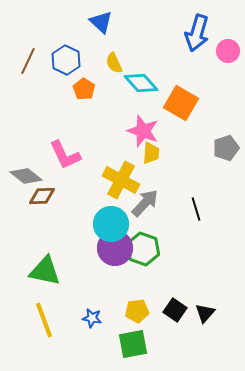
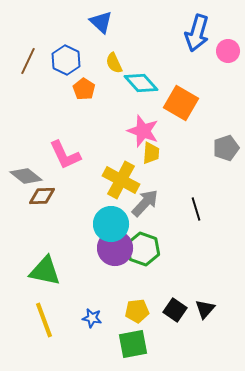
black triangle: moved 4 px up
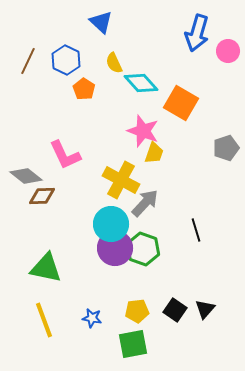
yellow trapezoid: moved 3 px right; rotated 15 degrees clockwise
black line: moved 21 px down
green triangle: moved 1 px right, 3 px up
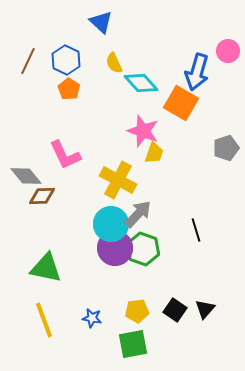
blue arrow: moved 39 px down
orange pentagon: moved 15 px left
gray diamond: rotated 12 degrees clockwise
yellow cross: moved 3 px left
gray arrow: moved 7 px left, 11 px down
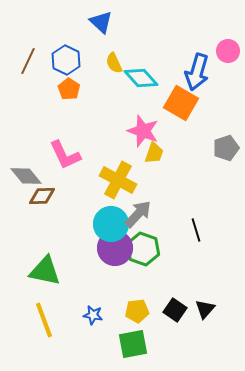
cyan diamond: moved 5 px up
green triangle: moved 1 px left, 3 px down
blue star: moved 1 px right, 3 px up
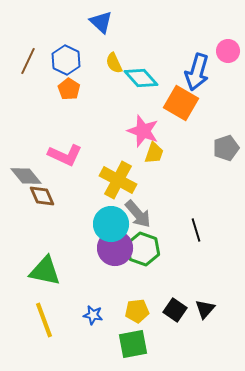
pink L-shape: rotated 40 degrees counterclockwise
brown diamond: rotated 68 degrees clockwise
gray arrow: rotated 96 degrees clockwise
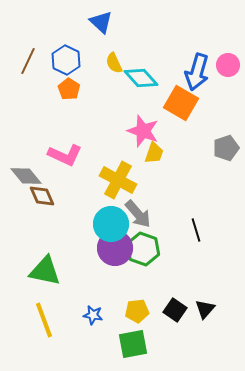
pink circle: moved 14 px down
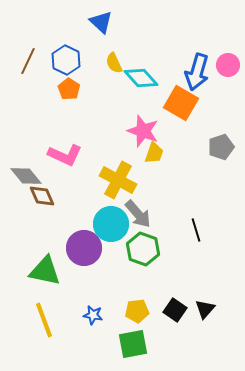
gray pentagon: moved 5 px left, 1 px up
purple circle: moved 31 px left
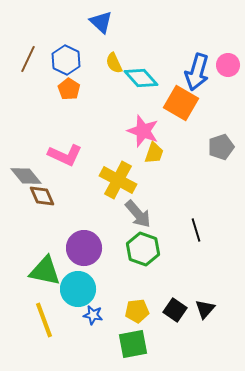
brown line: moved 2 px up
cyan circle: moved 33 px left, 65 px down
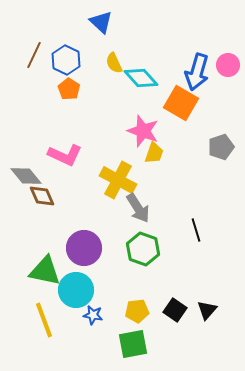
brown line: moved 6 px right, 4 px up
gray arrow: moved 6 px up; rotated 8 degrees clockwise
cyan circle: moved 2 px left, 1 px down
black triangle: moved 2 px right, 1 px down
